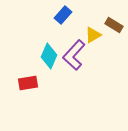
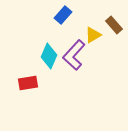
brown rectangle: rotated 18 degrees clockwise
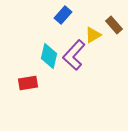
cyan diamond: rotated 10 degrees counterclockwise
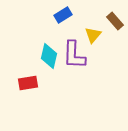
blue rectangle: rotated 18 degrees clockwise
brown rectangle: moved 1 px right, 4 px up
yellow triangle: rotated 18 degrees counterclockwise
purple L-shape: rotated 40 degrees counterclockwise
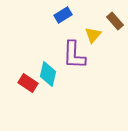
cyan diamond: moved 1 px left, 18 px down
red rectangle: rotated 42 degrees clockwise
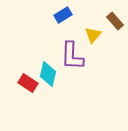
purple L-shape: moved 2 px left, 1 px down
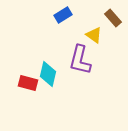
brown rectangle: moved 2 px left, 3 px up
yellow triangle: moved 1 px right; rotated 36 degrees counterclockwise
purple L-shape: moved 8 px right, 4 px down; rotated 12 degrees clockwise
red rectangle: rotated 18 degrees counterclockwise
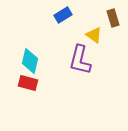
brown rectangle: rotated 24 degrees clockwise
cyan diamond: moved 18 px left, 13 px up
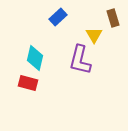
blue rectangle: moved 5 px left, 2 px down; rotated 12 degrees counterclockwise
yellow triangle: rotated 24 degrees clockwise
cyan diamond: moved 5 px right, 3 px up
